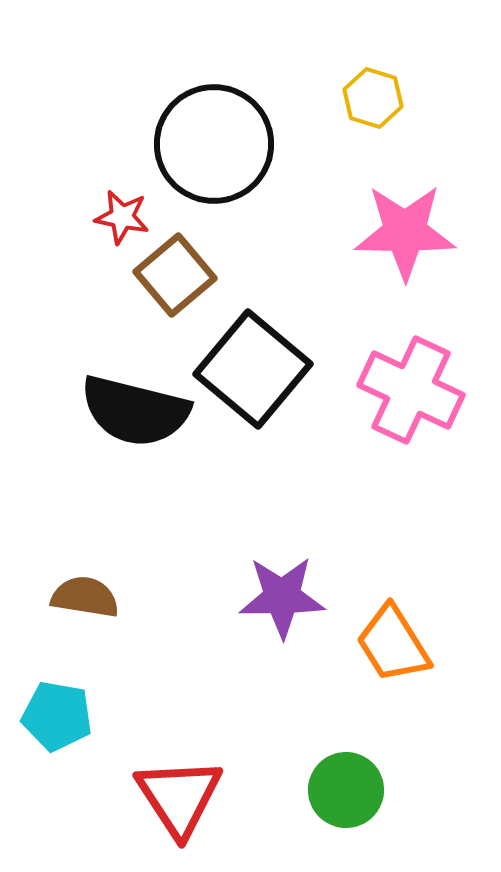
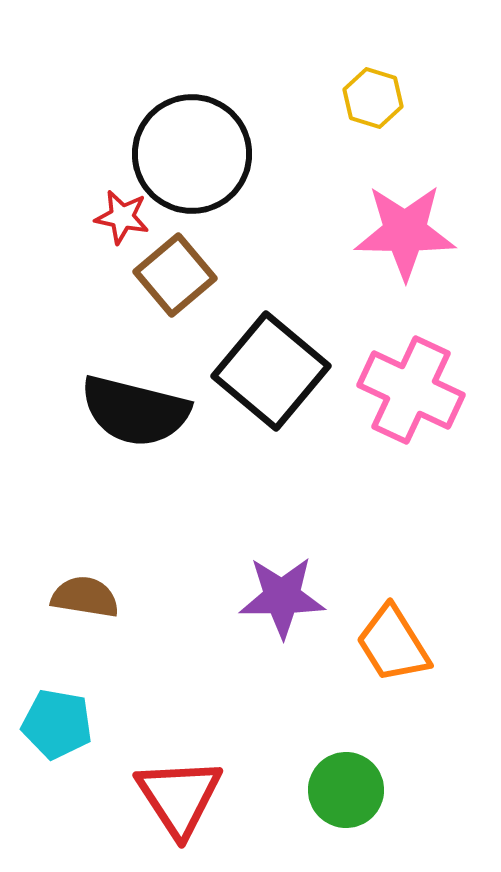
black circle: moved 22 px left, 10 px down
black square: moved 18 px right, 2 px down
cyan pentagon: moved 8 px down
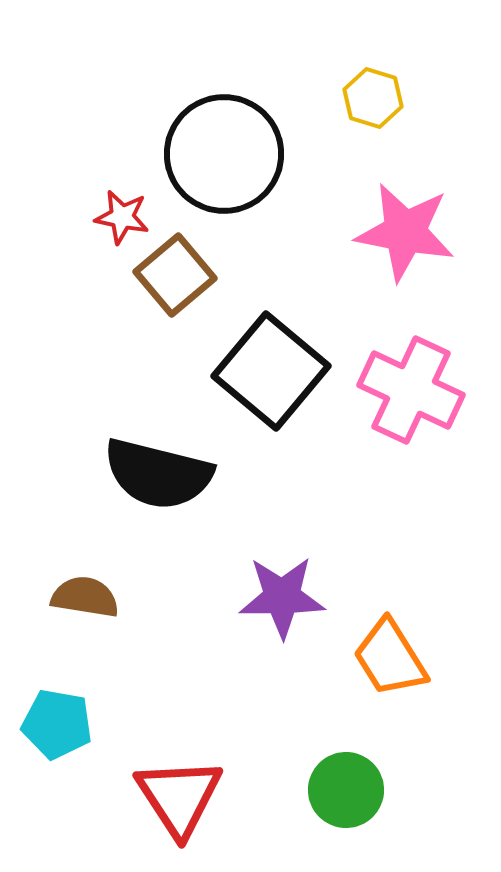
black circle: moved 32 px right
pink star: rotated 10 degrees clockwise
black semicircle: moved 23 px right, 63 px down
orange trapezoid: moved 3 px left, 14 px down
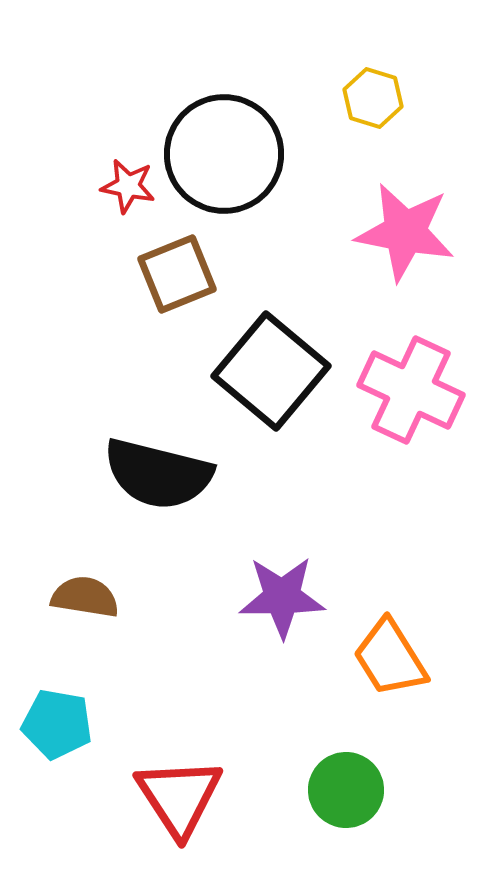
red star: moved 6 px right, 31 px up
brown square: moved 2 px right, 1 px up; rotated 18 degrees clockwise
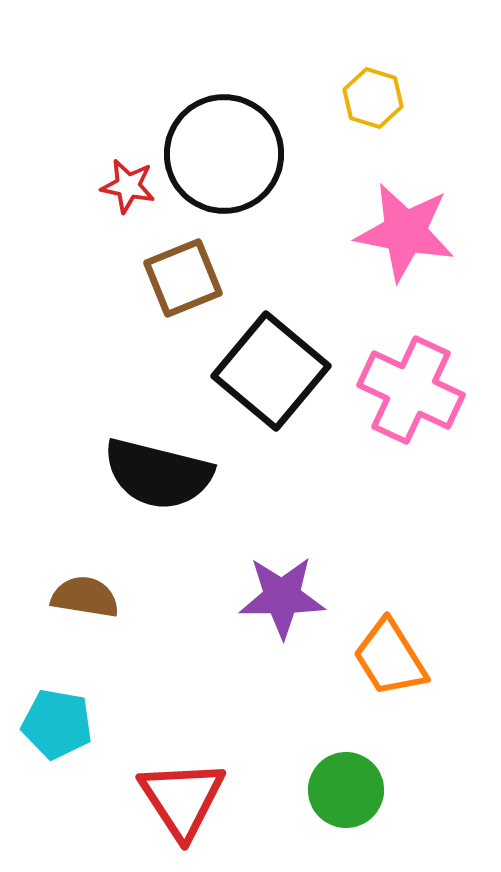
brown square: moved 6 px right, 4 px down
red triangle: moved 3 px right, 2 px down
